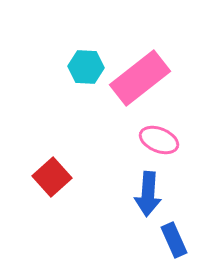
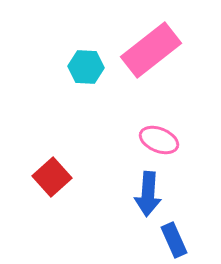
pink rectangle: moved 11 px right, 28 px up
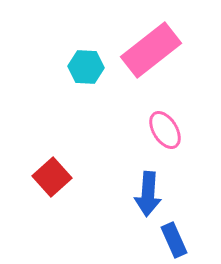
pink ellipse: moved 6 px right, 10 px up; rotated 36 degrees clockwise
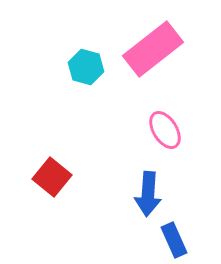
pink rectangle: moved 2 px right, 1 px up
cyan hexagon: rotated 12 degrees clockwise
red square: rotated 9 degrees counterclockwise
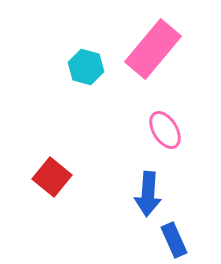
pink rectangle: rotated 12 degrees counterclockwise
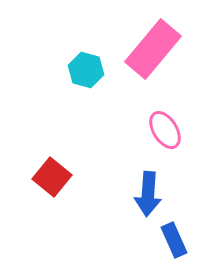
cyan hexagon: moved 3 px down
